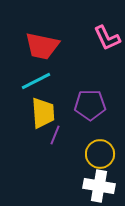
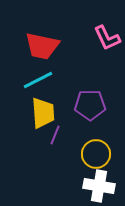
cyan line: moved 2 px right, 1 px up
yellow circle: moved 4 px left
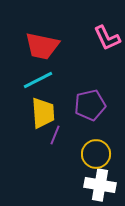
purple pentagon: rotated 12 degrees counterclockwise
white cross: moved 1 px right, 1 px up
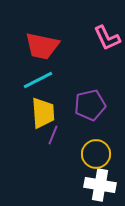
purple line: moved 2 px left
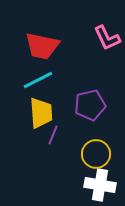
yellow trapezoid: moved 2 px left
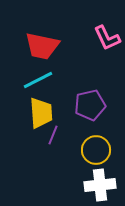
yellow circle: moved 4 px up
white cross: rotated 16 degrees counterclockwise
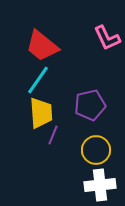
red trapezoid: rotated 27 degrees clockwise
cyan line: rotated 28 degrees counterclockwise
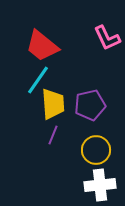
yellow trapezoid: moved 12 px right, 9 px up
